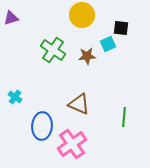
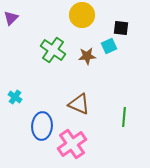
purple triangle: rotated 28 degrees counterclockwise
cyan square: moved 1 px right, 2 px down
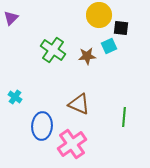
yellow circle: moved 17 px right
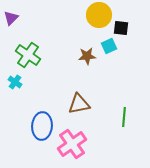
green cross: moved 25 px left, 5 px down
cyan cross: moved 15 px up
brown triangle: rotated 35 degrees counterclockwise
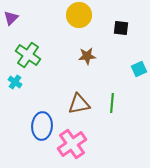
yellow circle: moved 20 px left
cyan square: moved 30 px right, 23 px down
green line: moved 12 px left, 14 px up
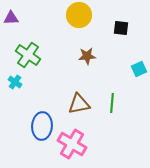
purple triangle: rotated 42 degrees clockwise
pink cross: rotated 24 degrees counterclockwise
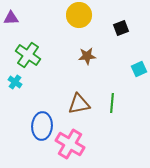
black square: rotated 28 degrees counterclockwise
pink cross: moved 2 px left
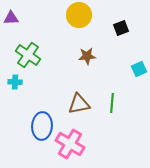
cyan cross: rotated 32 degrees counterclockwise
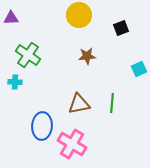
pink cross: moved 2 px right
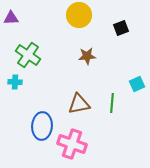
cyan square: moved 2 px left, 15 px down
pink cross: rotated 12 degrees counterclockwise
